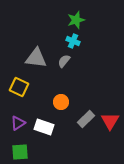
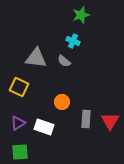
green star: moved 5 px right, 5 px up
gray semicircle: rotated 88 degrees counterclockwise
orange circle: moved 1 px right
gray rectangle: rotated 42 degrees counterclockwise
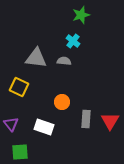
cyan cross: rotated 16 degrees clockwise
gray semicircle: rotated 144 degrees clockwise
purple triangle: moved 7 px left, 1 px down; rotated 35 degrees counterclockwise
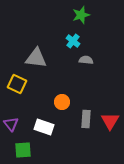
gray semicircle: moved 22 px right, 1 px up
yellow square: moved 2 px left, 3 px up
green square: moved 3 px right, 2 px up
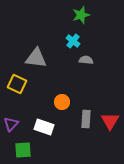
purple triangle: rotated 21 degrees clockwise
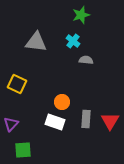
gray triangle: moved 16 px up
white rectangle: moved 11 px right, 5 px up
